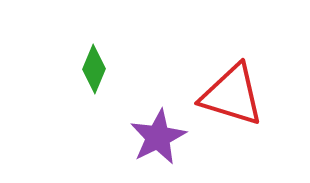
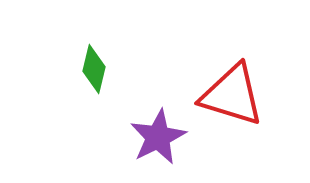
green diamond: rotated 9 degrees counterclockwise
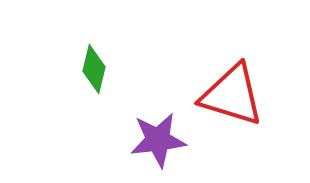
purple star: moved 3 px down; rotated 20 degrees clockwise
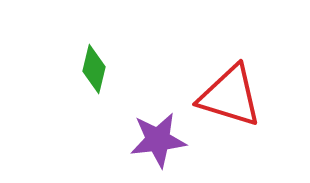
red triangle: moved 2 px left, 1 px down
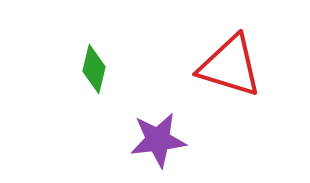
red triangle: moved 30 px up
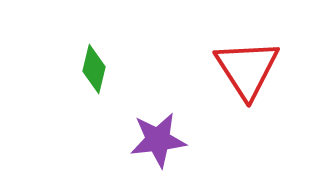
red triangle: moved 17 px right, 3 px down; rotated 40 degrees clockwise
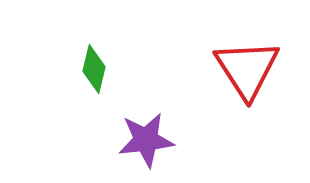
purple star: moved 12 px left
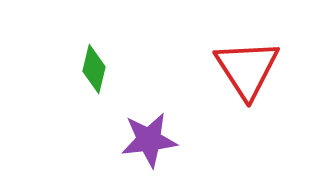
purple star: moved 3 px right
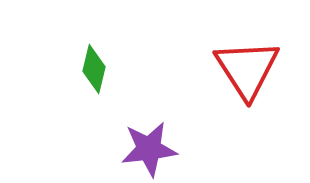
purple star: moved 9 px down
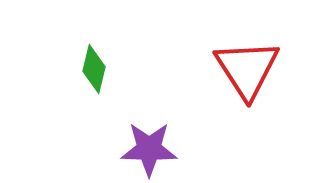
purple star: rotated 8 degrees clockwise
